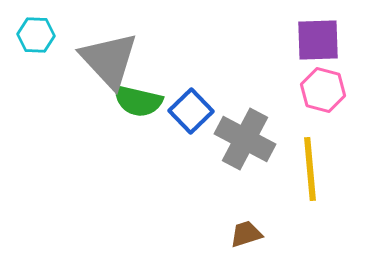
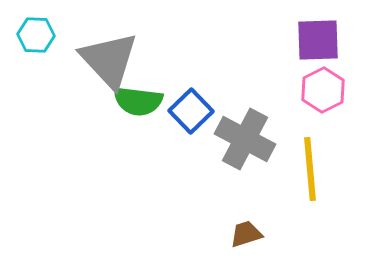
pink hexagon: rotated 18 degrees clockwise
green semicircle: rotated 6 degrees counterclockwise
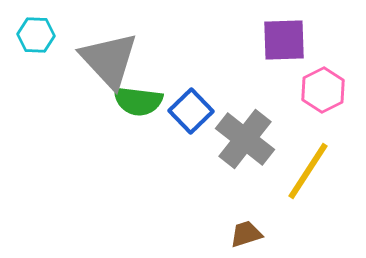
purple square: moved 34 px left
gray cross: rotated 10 degrees clockwise
yellow line: moved 2 px left, 2 px down; rotated 38 degrees clockwise
